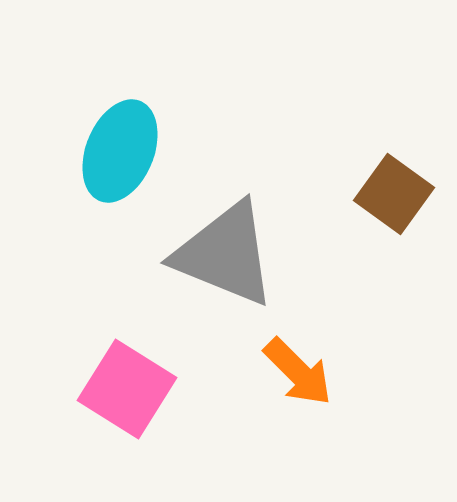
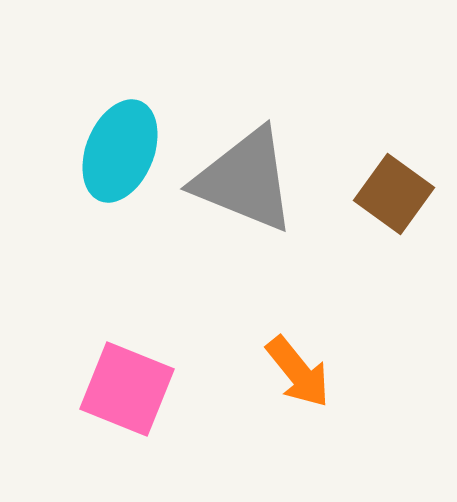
gray triangle: moved 20 px right, 74 px up
orange arrow: rotated 6 degrees clockwise
pink square: rotated 10 degrees counterclockwise
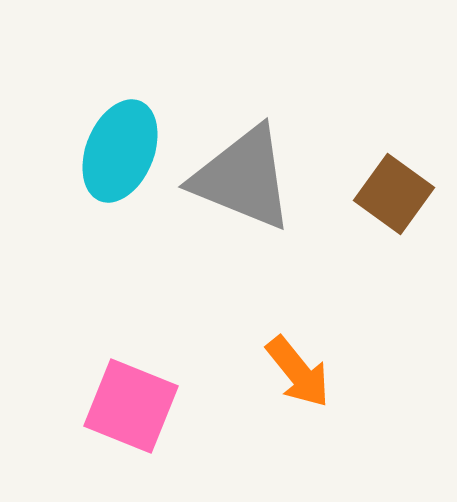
gray triangle: moved 2 px left, 2 px up
pink square: moved 4 px right, 17 px down
